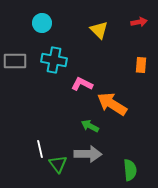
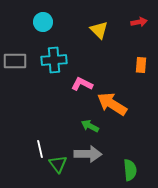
cyan circle: moved 1 px right, 1 px up
cyan cross: rotated 15 degrees counterclockwise
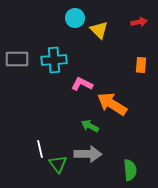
cyan circle: moved 32 px right, 4 px up
gray rectangle: moved 2 px right, 2 px up
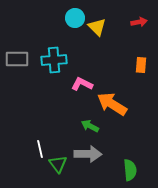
yellow triangle: moved 2 px left, 3 px up
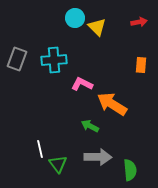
gray rectangle: rotated 70 degrees counterclockwise
gray arrow: moved 10 px right, 3 px down
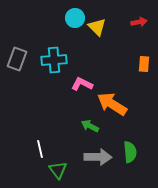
orange rectangle: moved 3 px right, 1 px up
green triangle: moved 6 px down
green semicircle: moved 18 px up
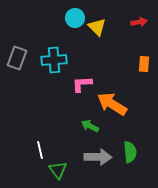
gray rectangle: moved 1 px up
pink L-shape: rotated 30 degrees counterclockwise
white line: moved 1 px down
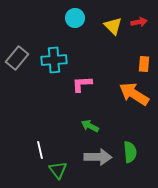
yellow triangle: moved 16 px right, 1 px up
gray rectangle: rotated 20 degrees clockwise
orange arrow: moved 22 px right, 10 px up
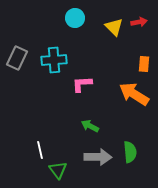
yellow triangle: moved 1 px right, 1 px down
gray rectangle: rotated 15 degrees counterclockwise
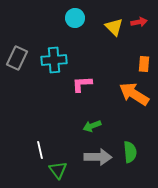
green arrow: moved 2 px right; rotated 48 degrees counterclockwise
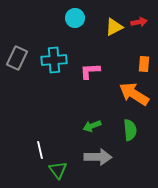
yellow triangle: rotated 48 degrees clockwise
pink L-shape: moved 8 px right, 13 px up
green semicircle: moved 22 px up
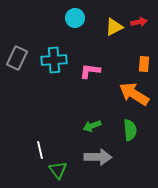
pink L-shape: rotated 10 degrees clockwise
